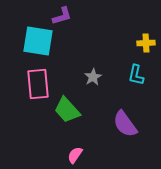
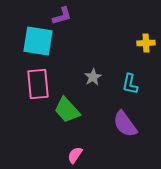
cyan L-shape: moved 6 px left, 9 px down
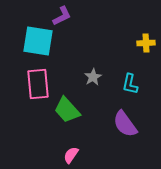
purple L-shape: rotated 10 degrees counterclockwise
pink semicircle: moved 4 px left
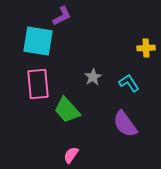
yellow cross: moved 5 px down
cyan L-shape: moved 1 px left, 1 px up; rotated 135 degrees clockwise
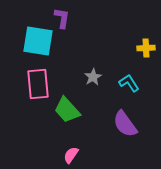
purple L-shape: moved 2 px down; rotated 55 degrees counterclockwise
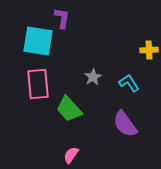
yellow cross: moved 3 px right, 2 px down
green trapezoid: moved 2 px right, 1 px up
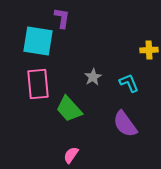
cyan L-shape: rotated 10 degrees clockwise
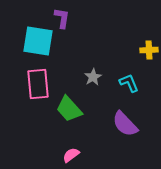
purple semicircle: rotated 8 degrees counterclockwise
pink semicircle: rotated 18 degrees clockwise
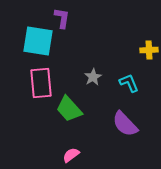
pink rectangle: moved 3 px right, 1 px up
